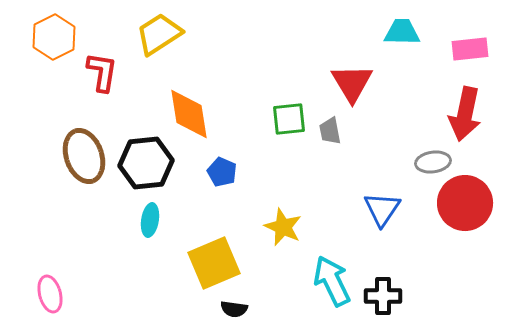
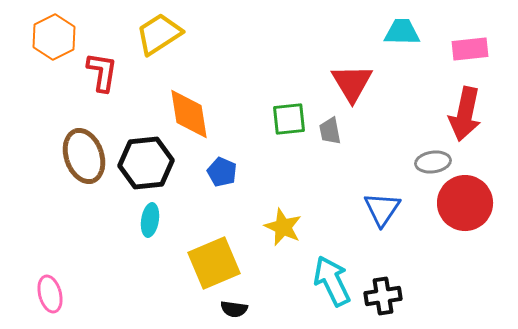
black cross: rotated 9 degrees counterclockwise
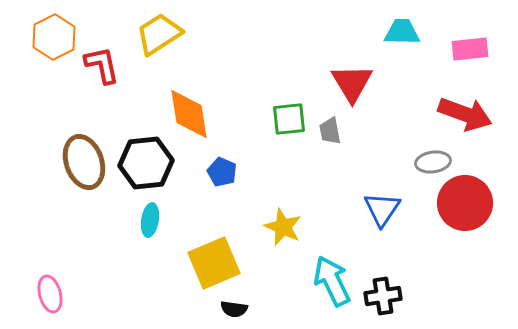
red L-shape: moved 7 px up; rotated 21 degrees counterclockwise
red arrow: rotated 82 degrees counterclockwise
brown ellipse: moved 6 px down
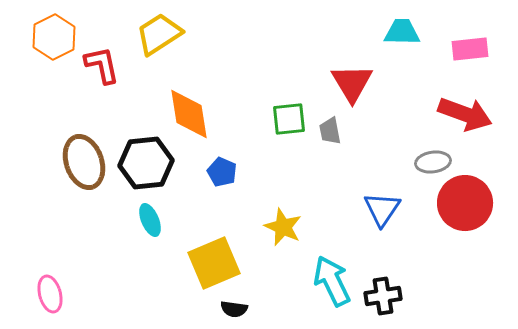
cyan ellipse: rotated 32 degrees counterclockwise
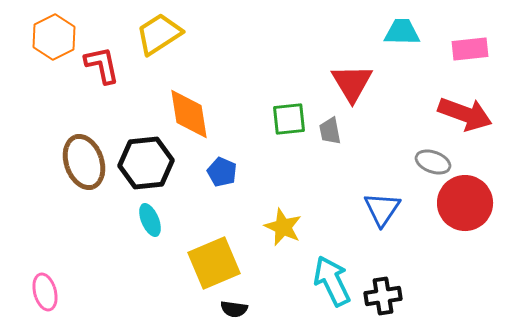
gray ellipse: rotated 28 degrees clockwise
pink ellipse: moved 5 px left, 2 px up
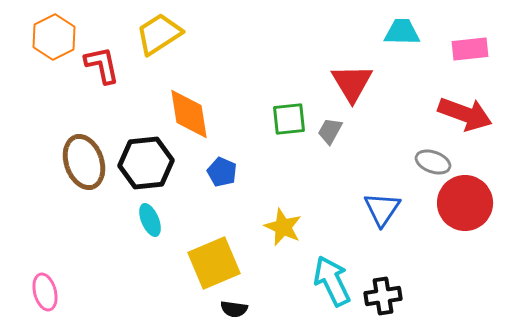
gray trapezoid: rotated 40 degrees clockwise
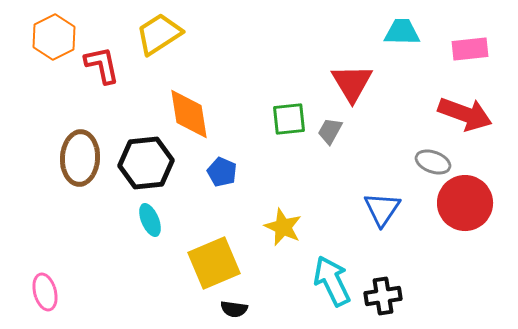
brown ellipse: moved 4 px left, 4 px up; rotated 22 degrees clockwise
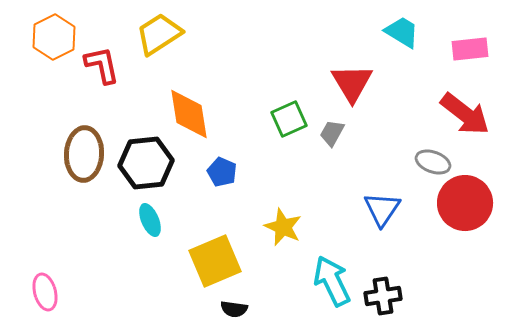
cyan trapezoid: rotated 30 degrees clockwise
red arrow: rotated 18 degrees clockwise
green square: rotated 18 degrees counterclockwise
gray trapezoid: moved 2 px right, 2 px down
brown ellipse: moved 4 px right, 4 px up
yellow square: moved 1 px right, 2 px up
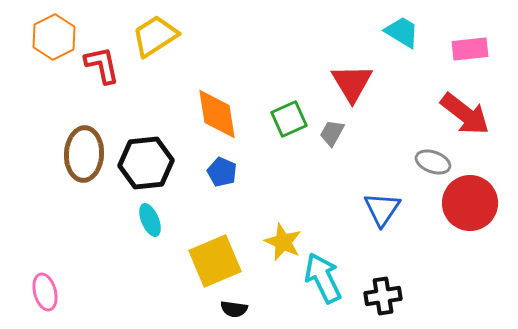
yellow trapezoid: moved 4 px left, 2 px down
orange diamond: moved 28 px right
red circle: moved 5 px right
yellow star: moved 15 px down
cyan arrow: moved 9 px left, 3 px up
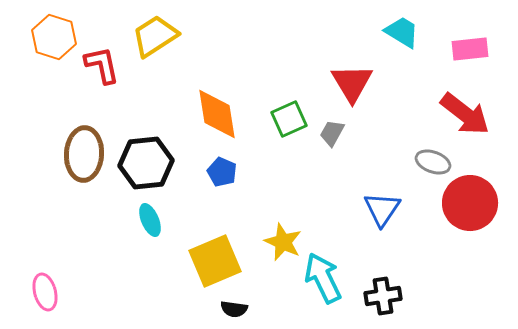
orange hexagon: rotated 15 degrees counterclockwise
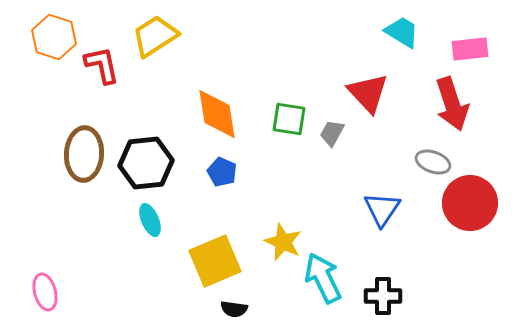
red triangle: moved 16 px right, 10 px down; rotated 12 degrees counterclockwise
red arrow: moved 13 px left, 10 px up; rotated 34 degrees clockwise
green square: rotated 33 degrees clockwise
black cross: rotated 9 degrees clockwise
